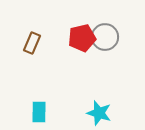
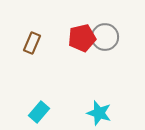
cyan rectangle: rotated 40 degrees clockwise
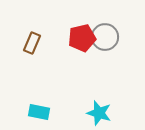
cyan rectangle: rotated 60 degrees clockwise
